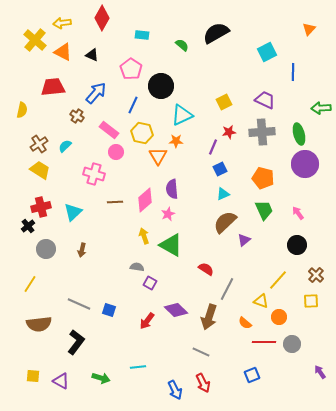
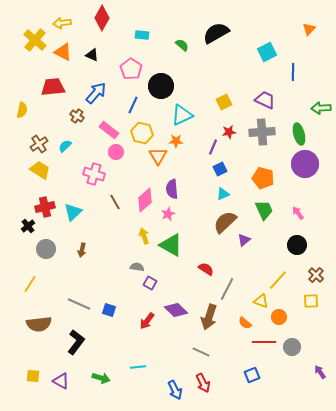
brown line at (115, 202): rotated 63 degrees clockwise
red cross at (41, 207): moved 4 px right
gray circle at (292, 344): moved 3 px down
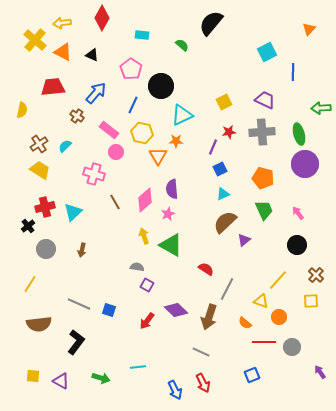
black semicircle at (216, 33): moved 5 px left, 10 px up; rotated 20 degrees counterclockwise
purple square at (150, 283): moved 3 px left, 2 px down
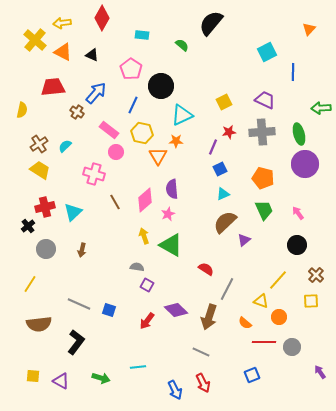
brown cross at (77, 116): moved 4 px up
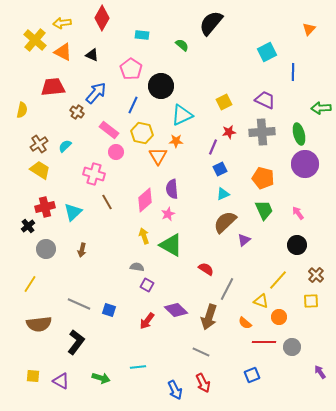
brown line at (115, 202): moved 8 px left
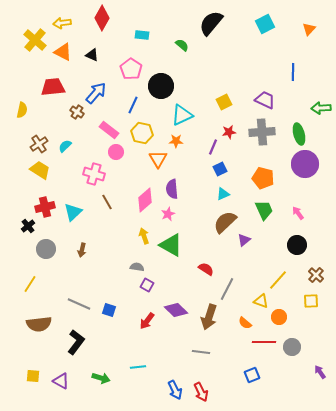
cyan square at (267, 52): moved 2 px left, 28 px up
orange triangle at (158, 156): moved 3 px down
gray line at (201, 352): rotated 18 degrees counterclockwise
red arrow at (203, 383): moved 2 px left, 9 px down
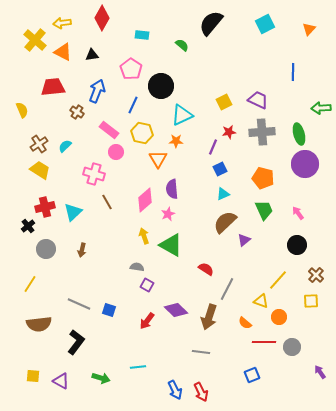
black triangle at (92, 55): rotated 32 degrees counterclockwise
blue arrow at (96, 93): moved 1 px right, 2 px up; rotated 20 degrees counterclockwise
purple trapezoid at (265, 100): moved 7 px left
yellow semicircle at (22, 110): rotated 35 degrees counterclockwise
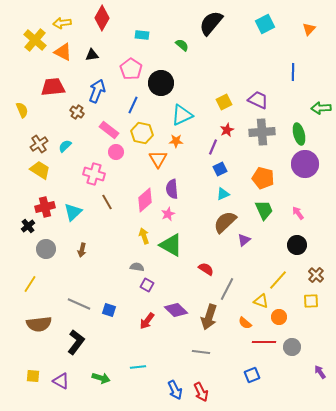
black circle at (161, 86): moved 3 px up
red star at (229, 132): moved 2 px left, 2 px up; rotated 16 degrees counterclockwise
